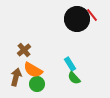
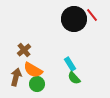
black circle: moved 3 px left
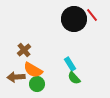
brown arrow: rotated 108 degrees counterclockwise
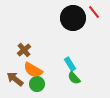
red line: moved 2 px right, 3 px up
black circle: moved 1 px left, 1 px up
brown arrow: moved 1 px left, 2 px down; rotated 42 degrees clockwise
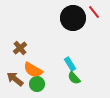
brown cross: moved 4 px left, 2 px up
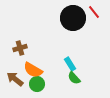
brown cross: rotated 24 degrees clockwise
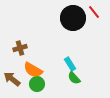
brown arrow: moved 3 px left
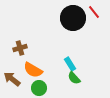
green circle: moved 2 px right, 4 px down
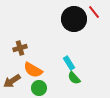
black circle: moved 1 px right, 1 px down
cyan rectangle: moved 1 px left, 1 px up
brown arrow: moved 2 px down; rotated 72 degrees counterclockwise
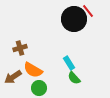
red line: moved 6 px left, 1 px up
brown arrow: moved 1 px right, 4 px up
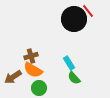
brown cross: moved 11 px right, 8 px down
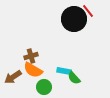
cyan rectangle: moved 5 px left, 8 px down; rotated 48 degrees counterclockwise
green circle: moved 5 px right, 1 px up
